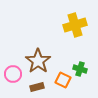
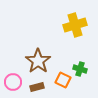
pink circle: moved 8 px down
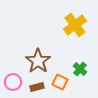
yellow cross: rotated 20 degrees counterclockwise
green cross: rotated 24 degrees clockwise
orange square: moved 3 px left, 2 px down
